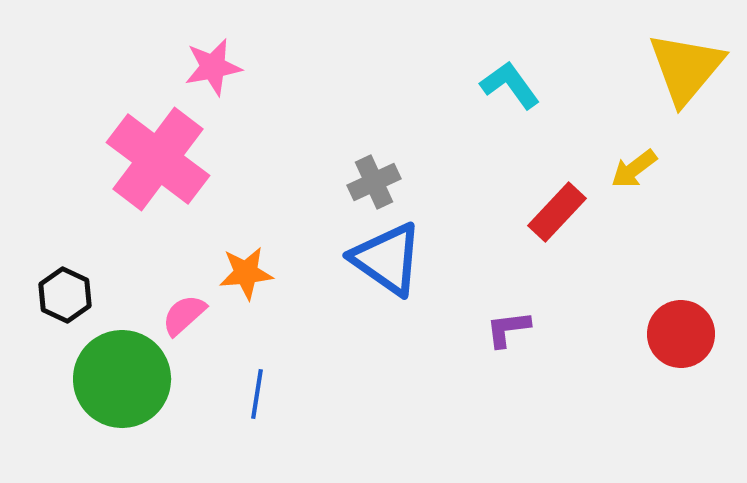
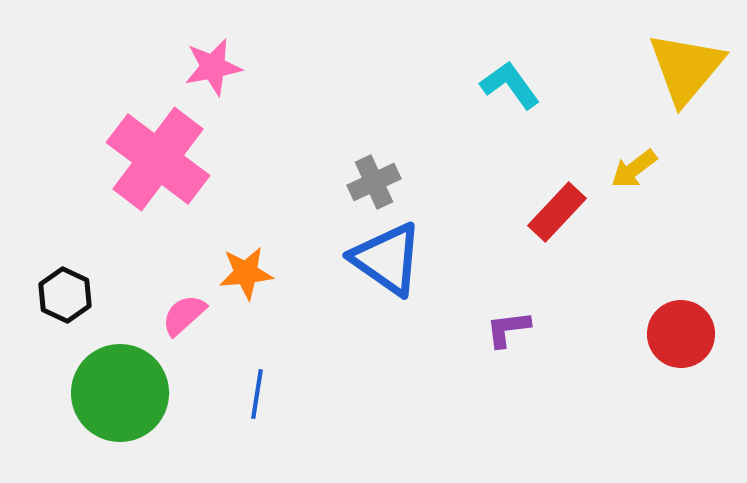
green circle: moved 2 px left, 14 px down
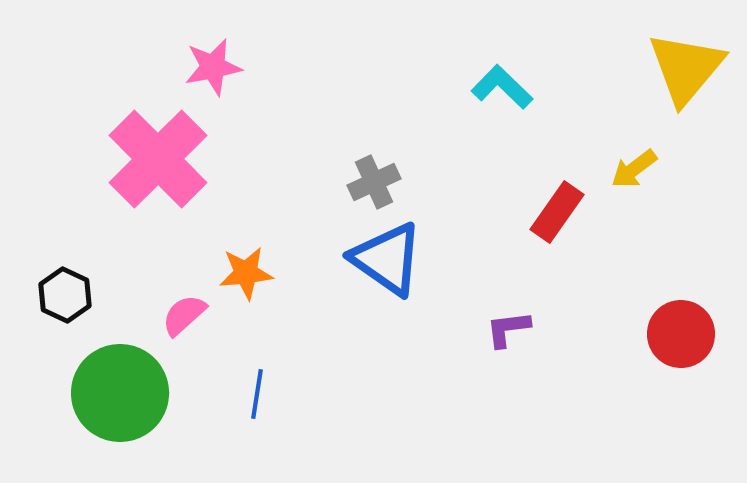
cyan L-shape: moved 8 px left, 2 px down; rotated 10 degrees counterclockwise
pink cross: rotated 8 degrees clockwise
red rectangle: rotated 8 degrees counterclockwise
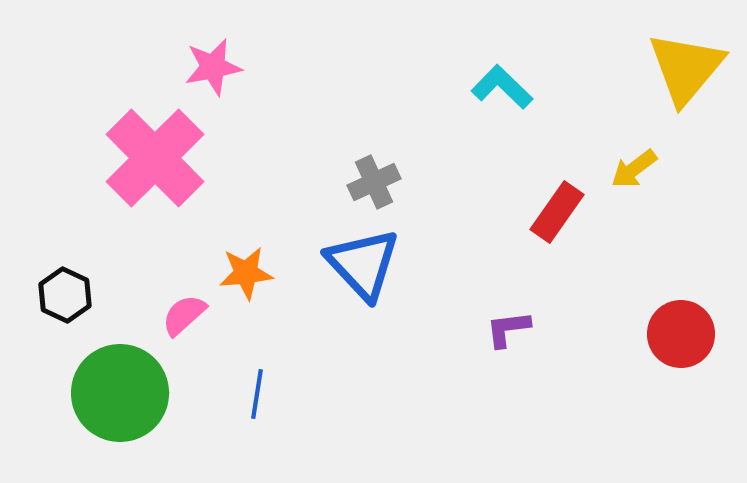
pink cross: moved 3 px left, 1 px up
blue triangle: moved 24 px left, 5 px down; rotated 12 degrees clockwise
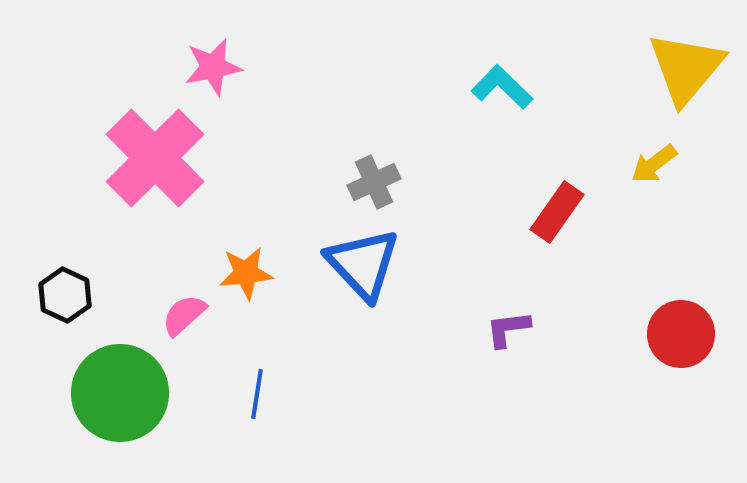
yellow arrow: moved 20 px right, 5 px up
